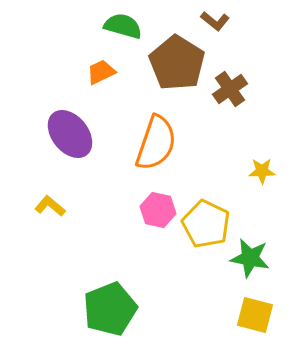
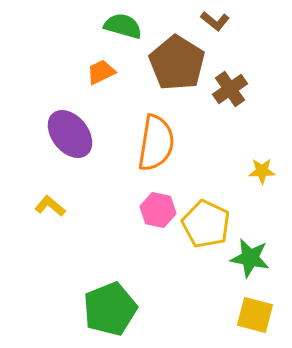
orange semicircle: rotated 10 degrees counterclockwise
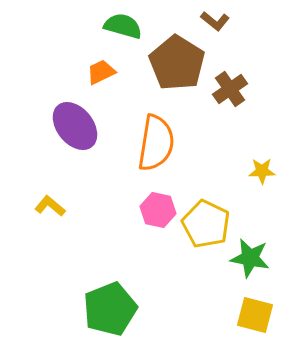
purple ellipse: moved 5 px right, 8 px up
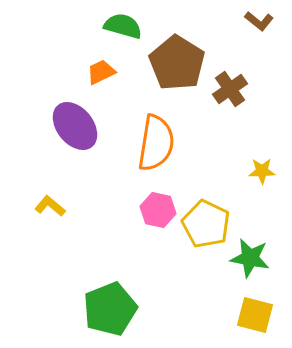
brown L-shape: moved 44 px right
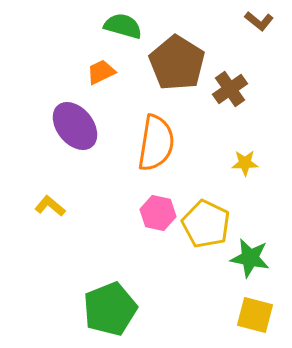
yellow star: moved 17 px left, 8 px up
pink hexagon: moved 3 px down
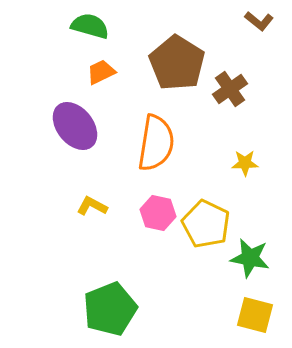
green semicircle: moved 33 px left
yellow L-shape: moved 42 px right; rotated 12 degrees counterclockwise
